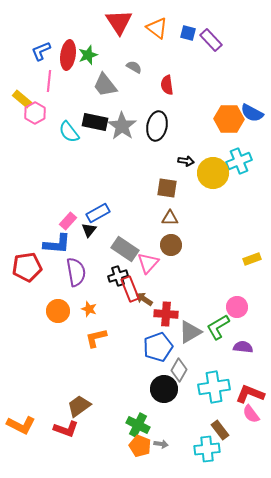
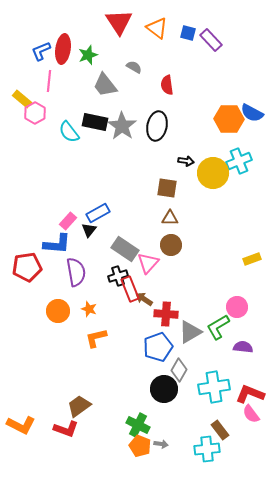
red ellipse at (68, 55): moved 5 px left, 6 px up
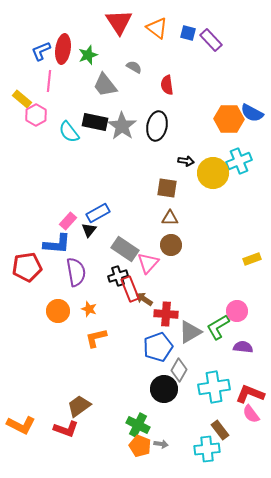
pink hexagon at (35, 113): moved 1 px right, 2 px down
pink circle at (237, 307): moved 4 px down
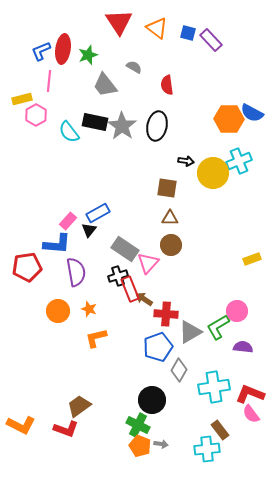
yellow rectangle at (22, 99): rotated 54 degrees counterclockwise
black circle at (164, 389): moved 12 px left, 11 px down
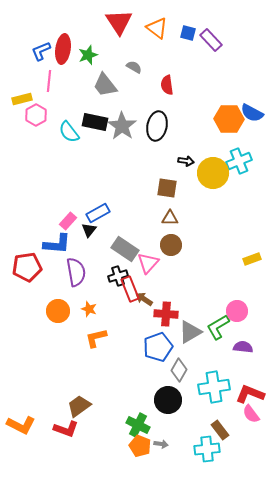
black circle at (152, 400): moved 16 px right
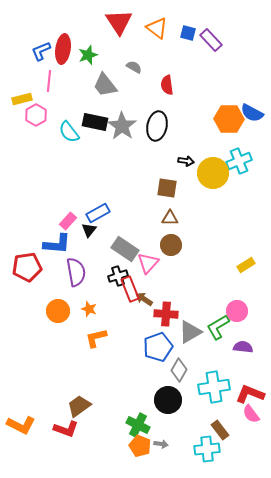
yellow rectangle at (252, 259): moved 6 px left, 6 px down; rotated 12 degrees counterclockwise
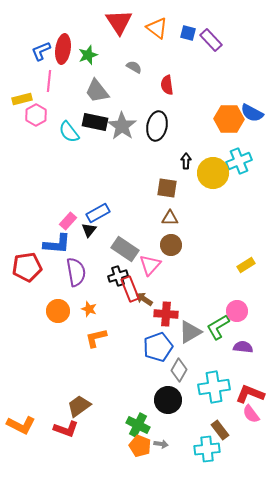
gray trapezoid at (105, 85): moved 8 px left, 6 px down
black arrow at (186, 161): rotated 98 degrees counterclockwise
pink triangle at (148, 263): moved 2 px right, 2 px down
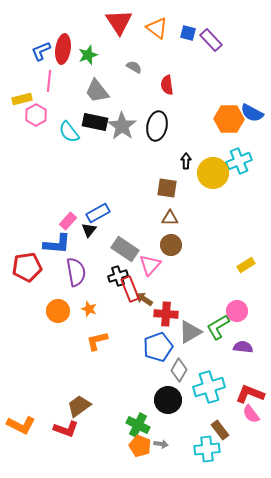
orange L-shape at (96, 338): moved 1 px right, 3 px down
cyan cross at (214, 387): moved 5 px left; rotated 8 degrees counterclockwise
